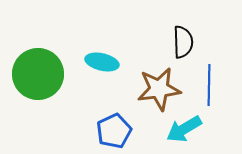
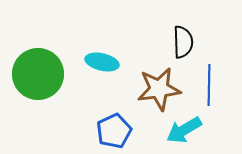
cyan arrow: moved 1 px down
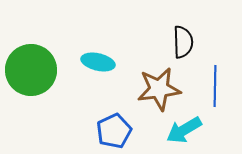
cyan ellipse: moved 4 px left
green circle: moved 7 px left, 4 px up
blue line: moved 6 px right, 1 px down
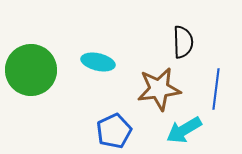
blue line: moved 1 px right, 3 px down; rotated 6 degrees clockwise
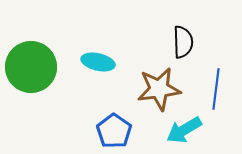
green circle: moved 3 px up
blue pentagon: rotated 12 degrees counterclockwise
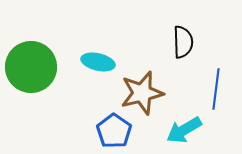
brown star: moved 17 px left, 4 px down; rotated 6 degrees counterclockwise
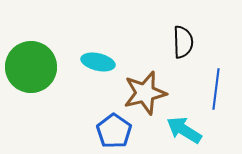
brown star: moved 3 px right
cyan arrow: rotated 63 degrees clockwise
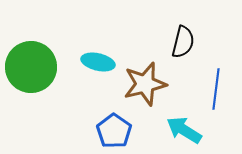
black semicircle: rotated 16 degrees clockwise
brown star: moved 9 px up
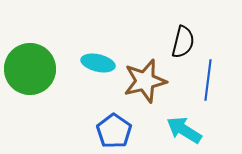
cyan ellipse: moved 1 px down
green circle: moved 1 px left, 2 px down
brown star: moved 3 px up
blue line: moved 8 px left, 9 px up
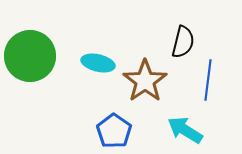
green circle: moved 13 px up
brown star: rotated 21 degrees counterclockwise
cyan arrow: moved 1 px right
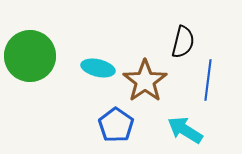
cyan ellipse: moved 5 px down
blue pentagon: moved 2 px right, 6 px up
